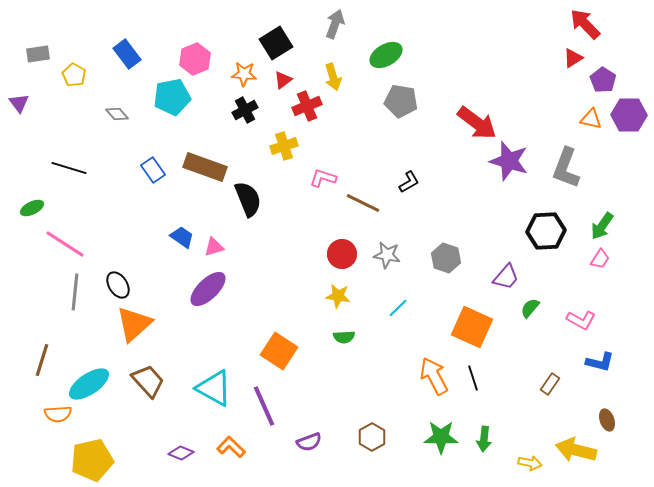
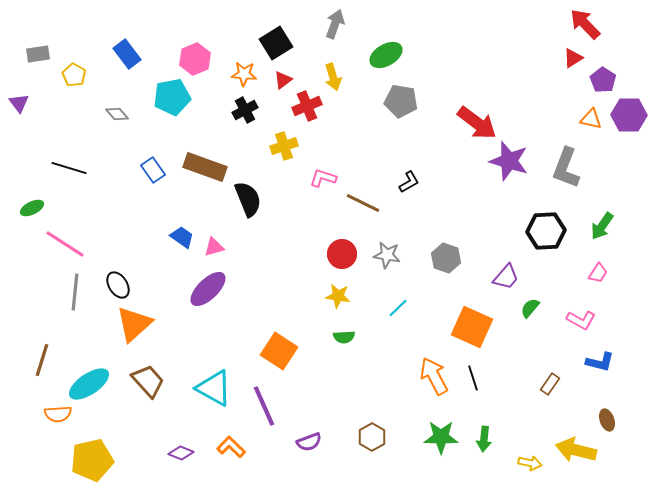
pink trapezoid at (600, 259): moved 2 px left, 14 px down
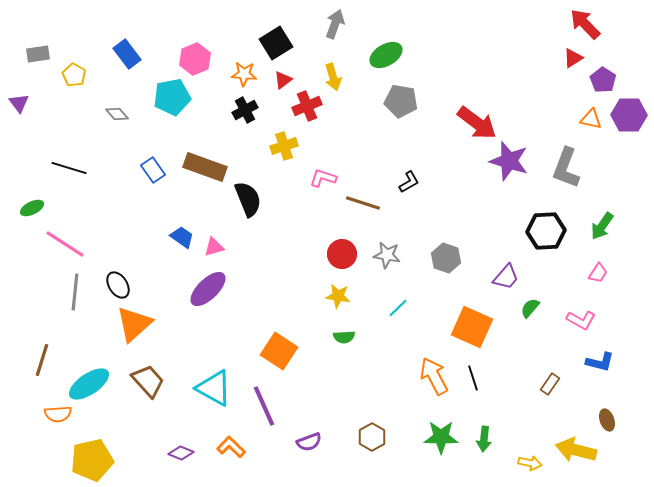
brown line at (363, 203): rotated 8 degrees counterclockwise
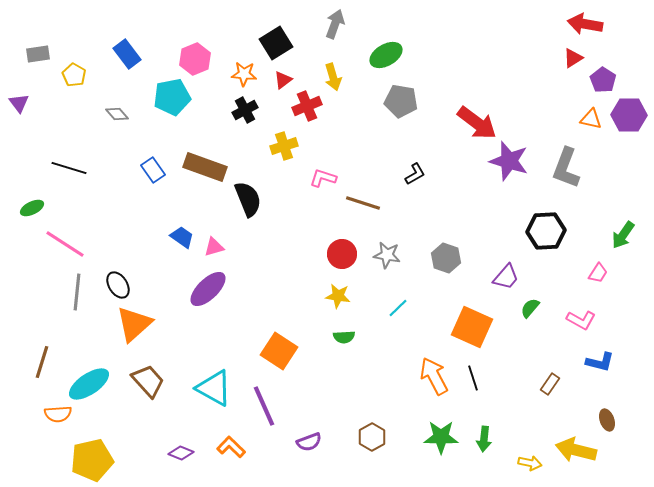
red arrow at (585, 24): rotated 36 degrees counterclockwise
black L-shape at (409, 182): moved 6 px right, 8 px up
green arrow at (602, 226): moved 21 px right, 9 px down
gray line at (75, 292): moved 2 px right
brown line at (42, 360): moved 2 px down
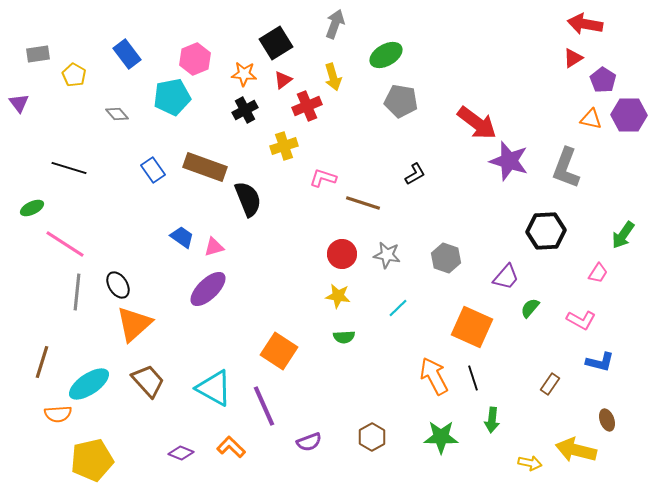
green arrow at (484, 439): moved 8 px right, 19 px up
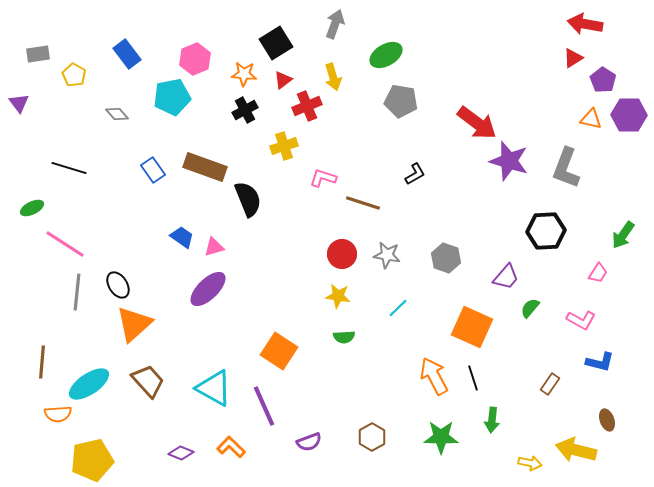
brown line at (42, 362): rotated 12 degrees counterclockwise
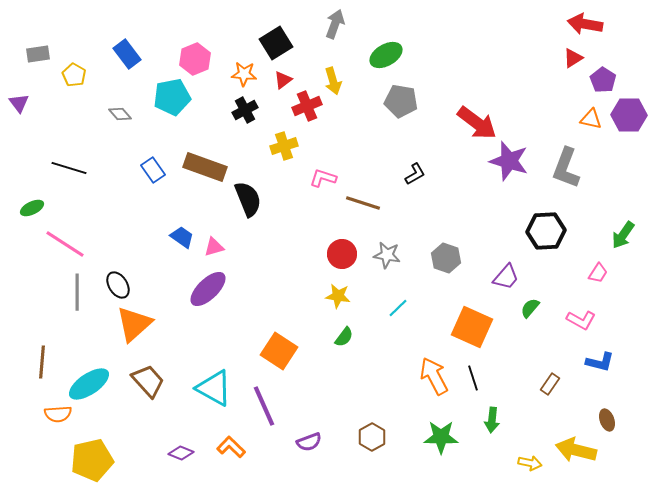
yellow arrow at (333, 77): moved 4 px down
gray diamond at (117, 114): moved 3 px right
gray line at (77, 292): rotated 6 degrees counterclockwise
green semicircle at (344, 337): rotated 50 degrees counterclockwise
